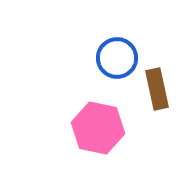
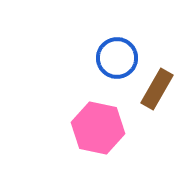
brown rectangle: rotated 42 degrees clockwise
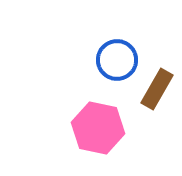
blue circle: moved 2 px down
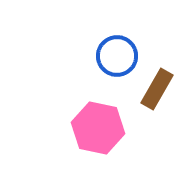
blue circle: moved 4 px up
